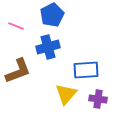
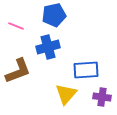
blue pentagon: moved 2 px right; rotated 15 degrees clockwise
purple cross: moved 4 px right, 2 px up
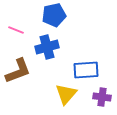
pink line: moved 4 px down
blue cross: moved 1 px left
